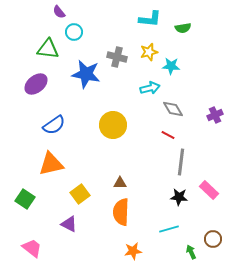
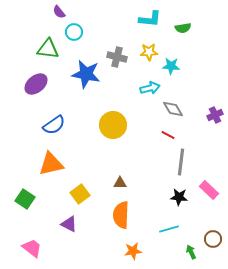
yellow star: rotated 12 degrees clockwise
orange semicircle: moved 3 px down
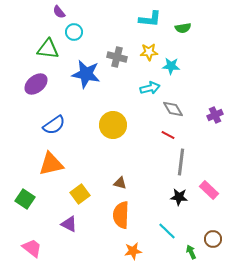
brown triangle: rotated 16 degrees clockwise
cyan line: moved 2 px left, 2 px down; rotated 60 degrees clockwise
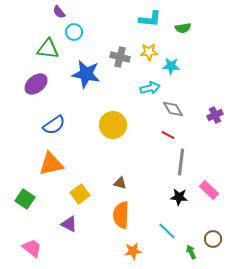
gray cross: moved 3 px right
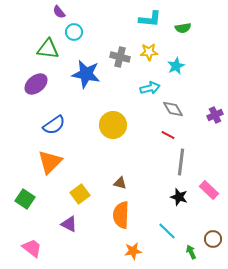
cyan star: moved 5 px right; rotated 30 degrees counterclockwise
orange triangle: moved 1 px left, 2 px up; rotated 32 degrees counterclockwise
black star: rotated 12 degrees clockwise
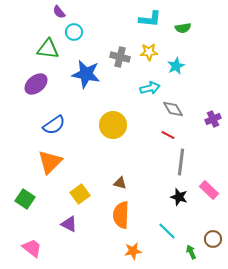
purple cross: moved 2 px left, 4 px down
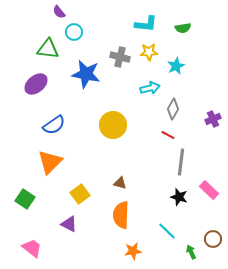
cyan L-shape: moved 4 px left, 5 px down
gray diamond: rotated 60 degrees clockwise
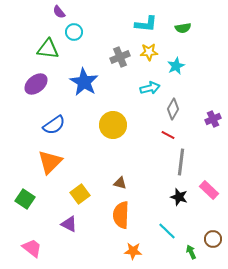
gray cross: rotated 36 degrees counterclockwise
blue star: moved 2 px left, 8 px down; rotated 20 degrees clockwise
orange star: rotated 12 degrees clockwise
